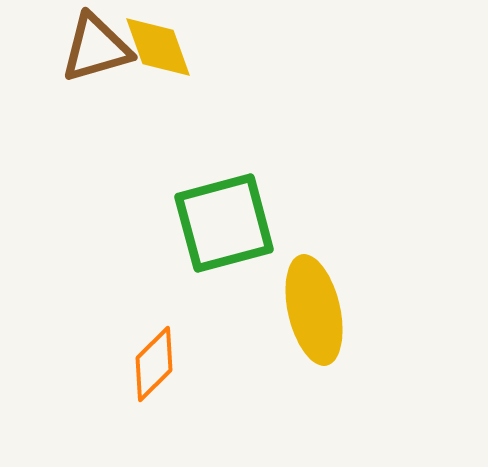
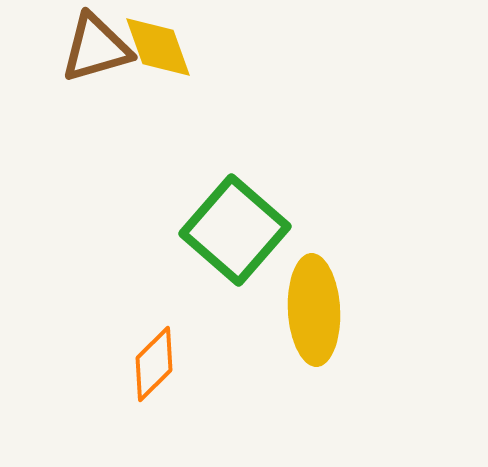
green square: moved 11 px right, 7 px down; rotated 34 degrees counterclockwise
yellow ellipse: rotated 10 degrees clockwise
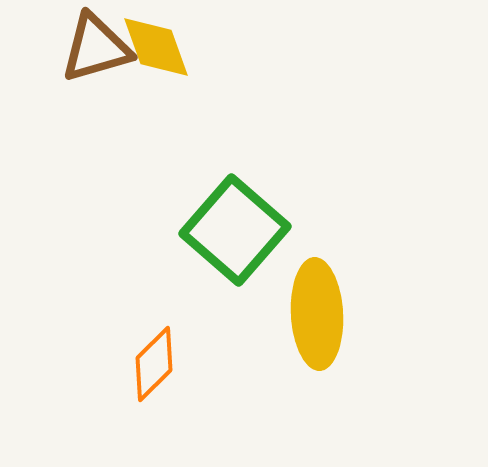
yellow diamond: moved 2 px left
yellow ellipse: moved 3 px right, 4 px down
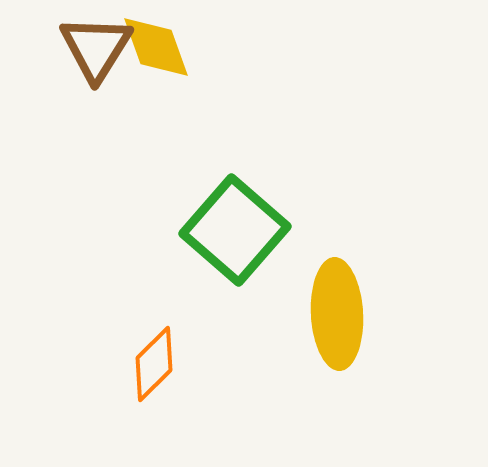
brown triangle: rotated 42 degrees counterclockwise
yellow ellipse: moved 20 px right
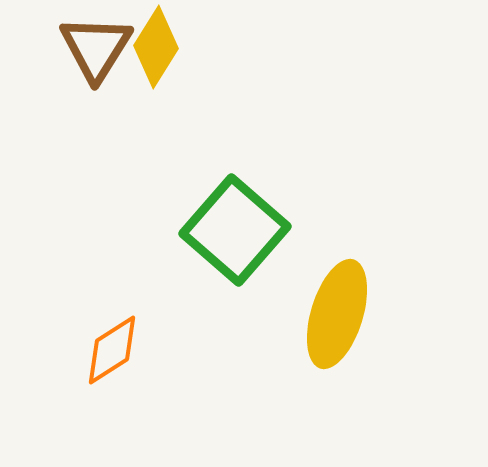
yellow diamond: rotated 52 degrees clockwise
yellow ellipse: rotated 20 degrees clockwise
orange diamond: moved 42 px left, 14 px up; rotated 12 degrees clockwise
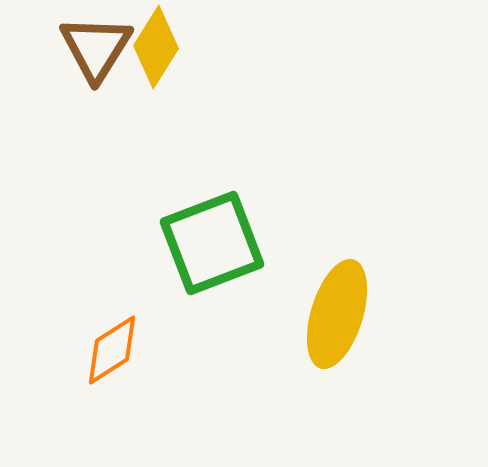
green square: moved 23 px left, 13 px down; rotated 28 degrees clockwise
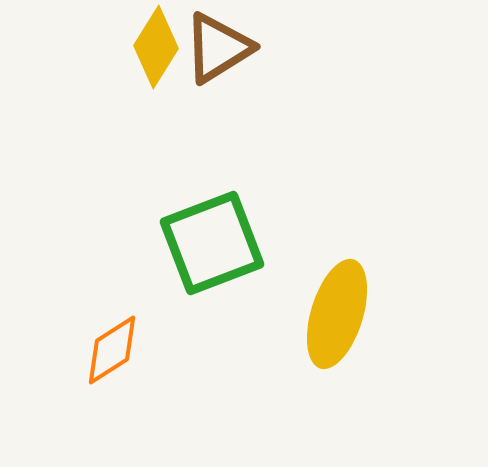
brown triangle: moved 122 px right; rotated 26 degrees clockwise
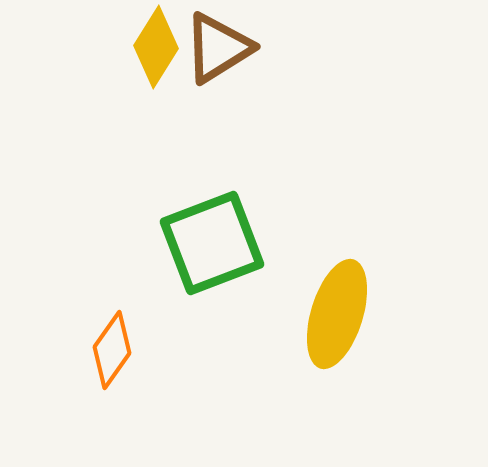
orange diamond: rotated 22 degrees counterclockwise
